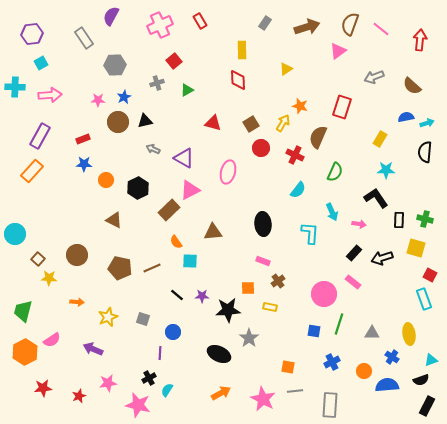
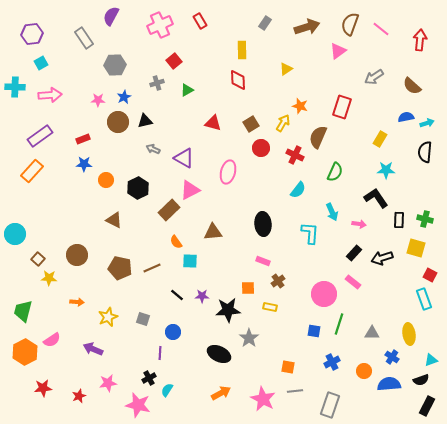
gray arrow at (374, 77): rotated 12 degrees counterclockwise
purple rectangle at (40, 136): rotated 25 degrees clockwise
blue semicircle at (387, 385): moved 2 px right, 1 px up
gray rectangle at (330, 405): rotated 15 degrees clockwise
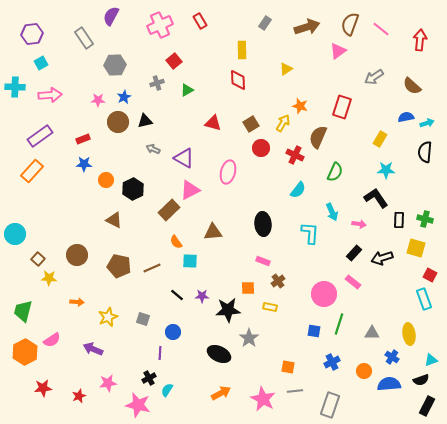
black hexagon at (138, 188): moved 5 px left, 1 px down
brown pentagon at (120, 268): moved 1 px left, 2 px up
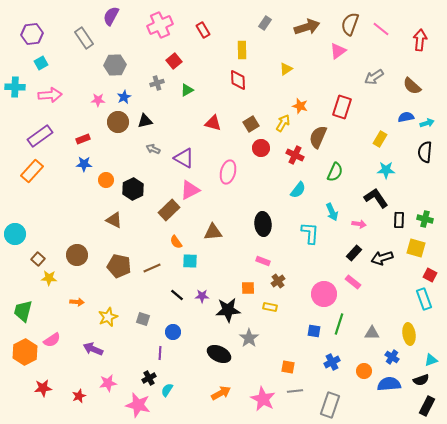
red rectangle at (200, 21): moved 3 px right, 9 px down
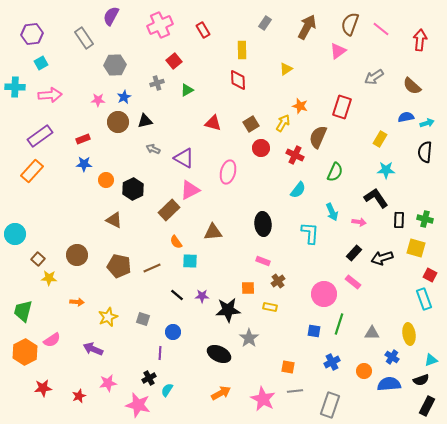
brown arrow at (307, 27): rotated 45 degrees counterclockwise
pink arrow at (359, 224): moved 2 px up
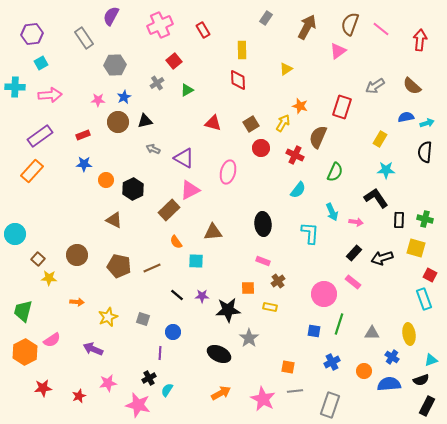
gray rectangle at (265, 23): moved 1 px right, 5 px up
gray arrow at (374, 77): moved 1 px right, 9 px down
gray cross at (157, 83): rotated 16 degrees counterclockwise
red rectangle at (83, 139): moved 4 px up
pink arrow at (359, 222): moved 3 px left
cyan square at (190, 261): moved 6 px right
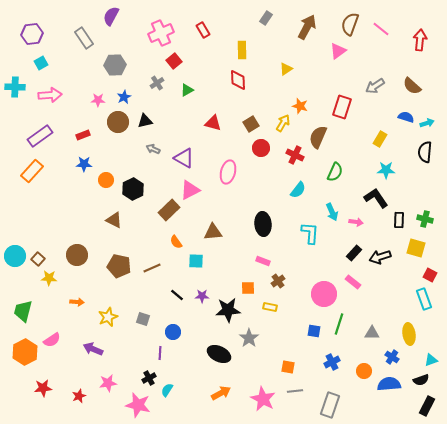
pink cross at (160, 25): moved 1 px right, 8 px down
blue semicircle at (406, 117): rotated 28 degrees clockwise
cyan circle at (15, 234): moved 22 px down
black arrow at (382, 258): moved 2 px left, 1 px up
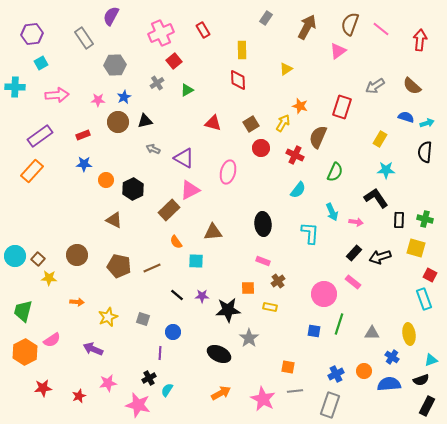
pink arrow at (50, 95): moved 7 px right
blue cross at (332, 362): moved 4 px right, 12 px down
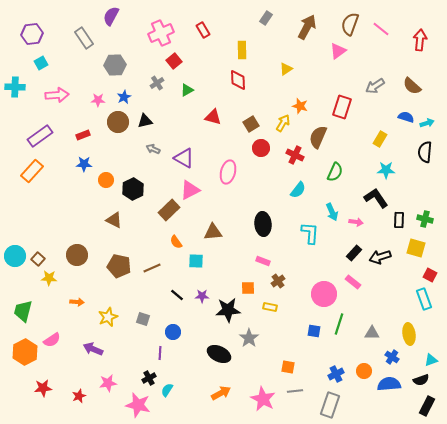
red triangle at (213, 123): moved 6 px up
